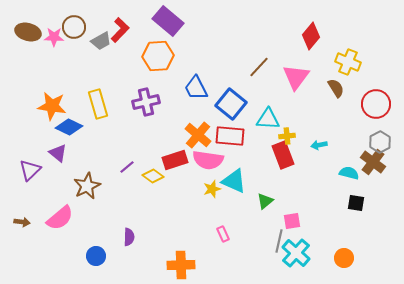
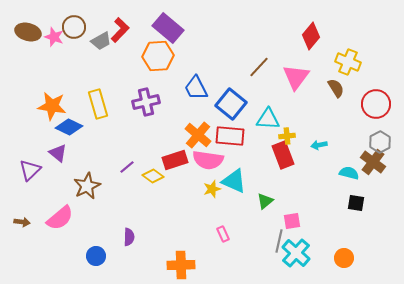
purple rectangle at (168, 21): moved 7 px down
pink star at (54, 37): rotated 18 degrees clockwise
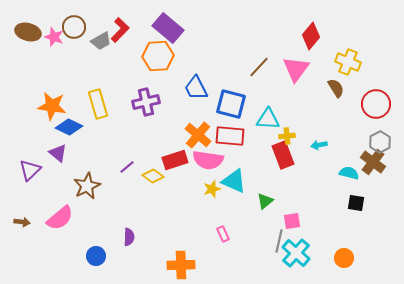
pink triangle at (296, 77): moved 8 px up
blue square at (231, 104): rotated 24 degrees counterclockwise
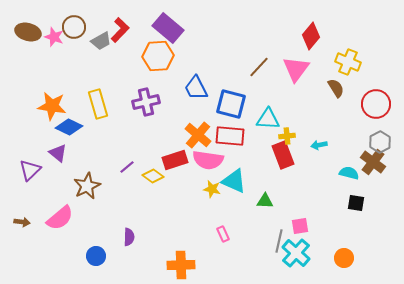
yellow star at (212, 189): rotated 30 degrees clockwise
green triangle at (265, 201): rotated 42 degrees clockwise
pink square at (292, 221): moved 8 px right, 5 px down
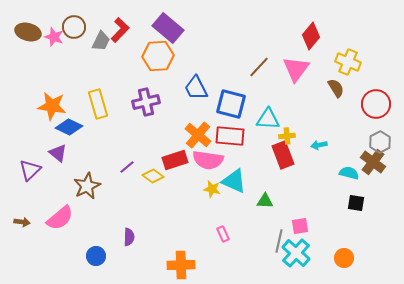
gray trapezoid at (101, 41): rotated 35 degrees counterclockwise
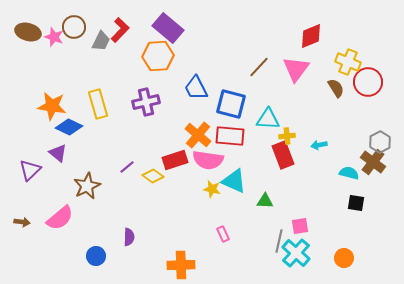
red diamond at (311, 36): rotated 28 degrees clockwise
red circle at (376, 104): moved 8 px left, 22 px up
